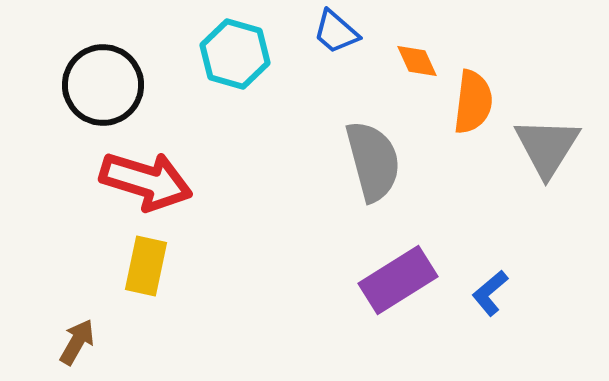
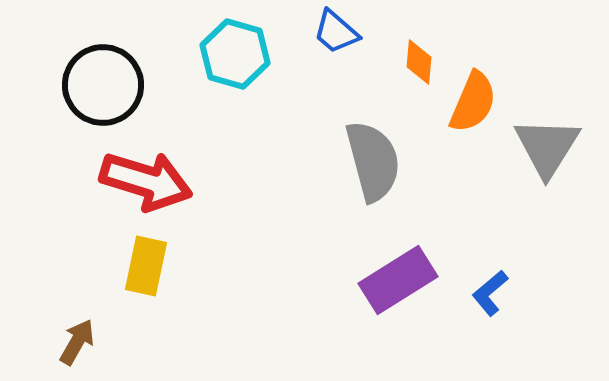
orange diamond: moved 2 px right, 1 px down; rotated 30 degrees clockwise
orange semicircle: rotated 16 degrees clockwise
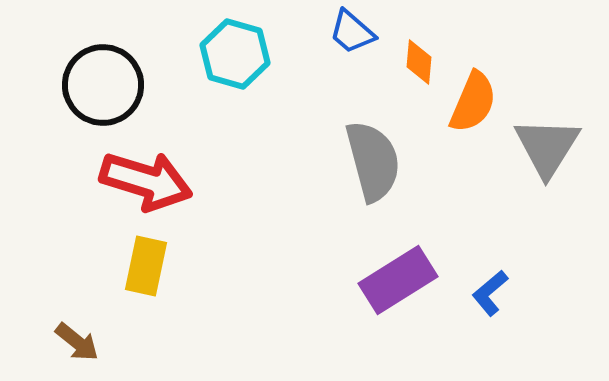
blue trapezoid: moved 16 px right
brown arrow: rotated 99 degrees clockwise
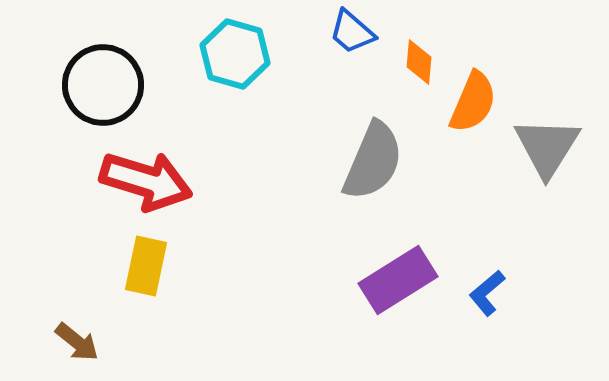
gray semicircle: rotated 38 degrees clockwise
blue L-shape: moved 3 px left
